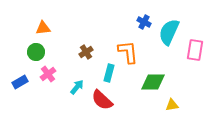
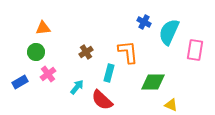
yellow triangle: moved 1 px left; rotated 32 degrees clockwise
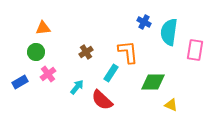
cyan semicircle: rotated 16 degrees counterclockwise
cyan rectangle: moved 2 px right; rotated 18 degrees clockwise
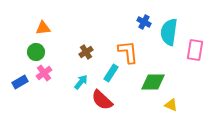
pink cross: moved 4 px left, 1 px up
cyan arrow: moved 4 px right, 5 px up
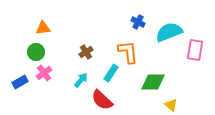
blue cross: moved 6 px left
cyan semicircle: rotated 60 degrees clockwise
cyan arrow: moved 2 px up
yellow triangle: rotated 16 degrees clockwise
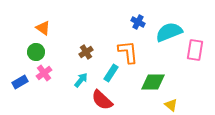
orange triangle: rotated 42 degrees clockwise
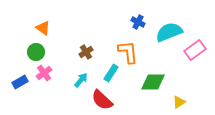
pink rectangle: rotated 45 degrees clockwise
yellow triangle: moved 8 px right, 3 px up; rotated 48 degrees clockwise
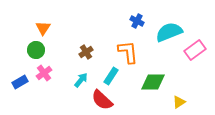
blue cross: moved 1 px left, 1 px up
orange triangle: rotated 28 degrees clockwise
green circle: moved 2 px up
cyan rectangle: moved 3 px down
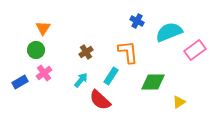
red semicircle: moved 2 px left
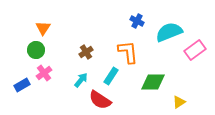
blue rectangle: moved 2 px right, 3 px down
red semicircle: rotated 10 degrees counterclockwise
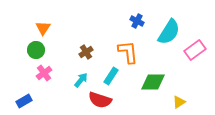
cyan semicircle: rotated 144 degrees clockwise
blue rectangle: moved 2 px right, 16 px down
red semicircle: rotated 15 degrees counterclockwise
